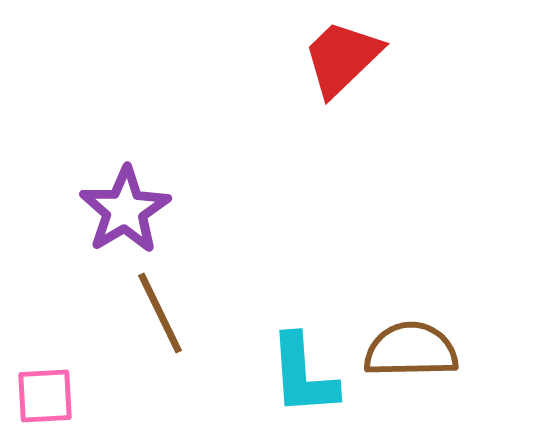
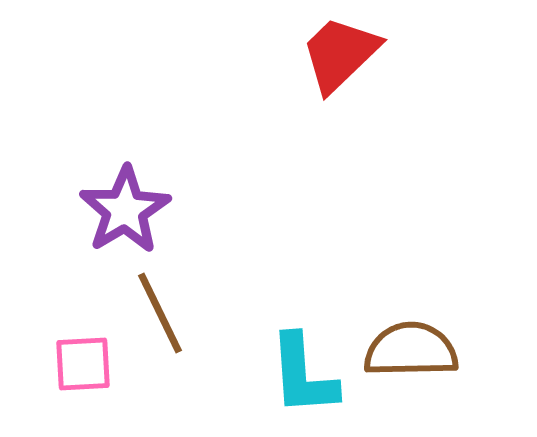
red trapezoid: moved 2 px left, 4 px up
pink square: moved 38 px right, 32 px up
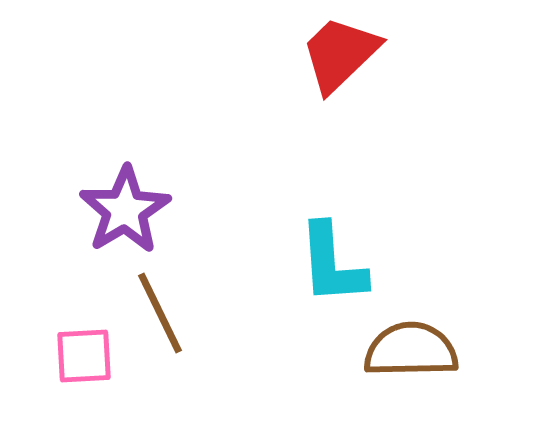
pink square: moved 1 px right, 8 px up
cyan L-shape: moved 29 px right, 111 px up
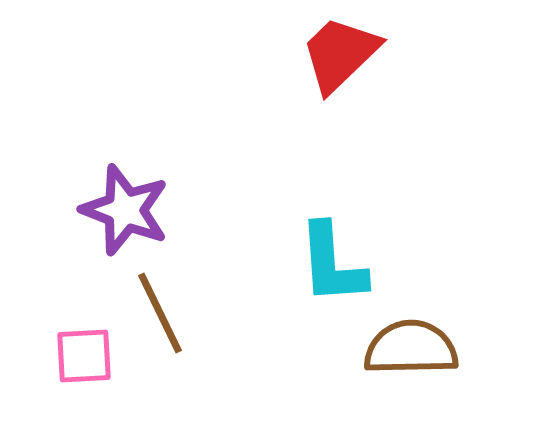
purple star: rotated 20 degrees counterclockwise
brown semicircle: moved 2 px up
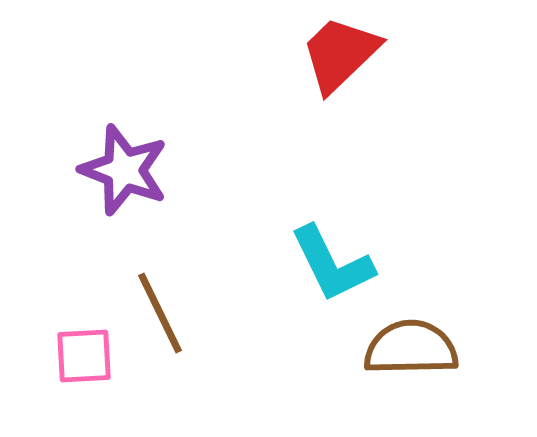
purple star: moved 1 px left, 40 px up
cyan L-shape: rotated 22 degrees counterclockwise
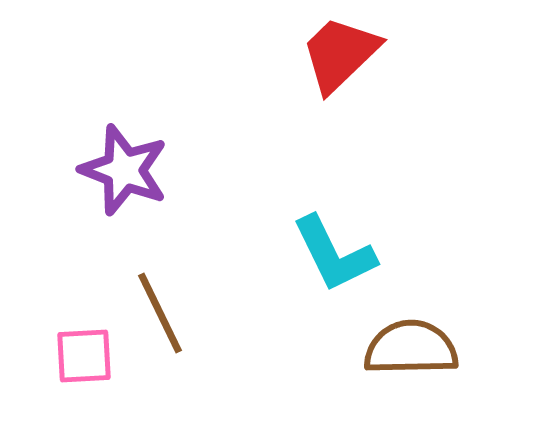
cyan L-shape: moved 2 px right, 10 px up
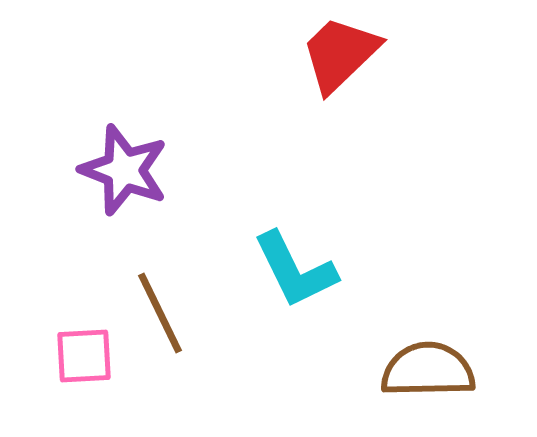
cyan L-shape: moved 39 px left, 16 px down
brown semicircle: moved 17 px right, 22 px down
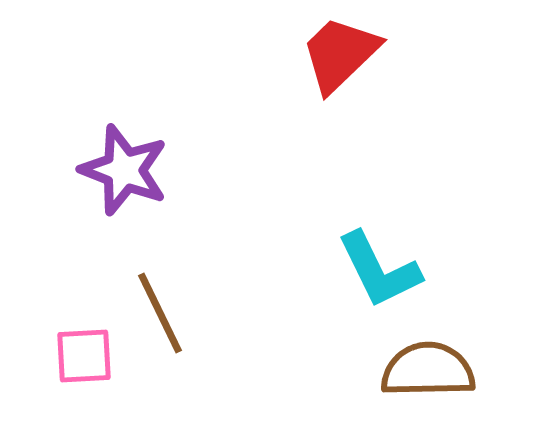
cyan L-shape: moved 84 px right
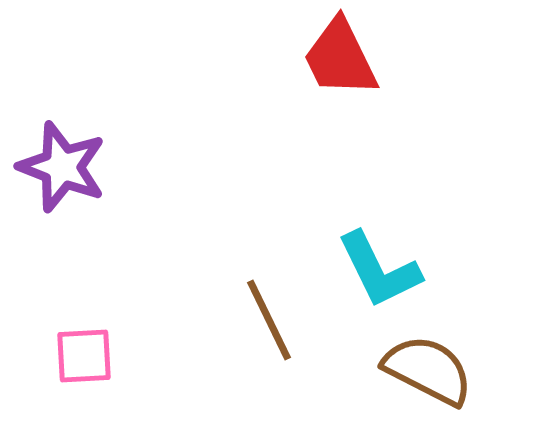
red trapezoid: moved 4 px down; rotated 72 degrees counterclockwise
purple star: moved 62 px left, 3 px up
brown line: moved 109 px right, 7 px down
brown semicircle: rotated 28 degrees clockwise
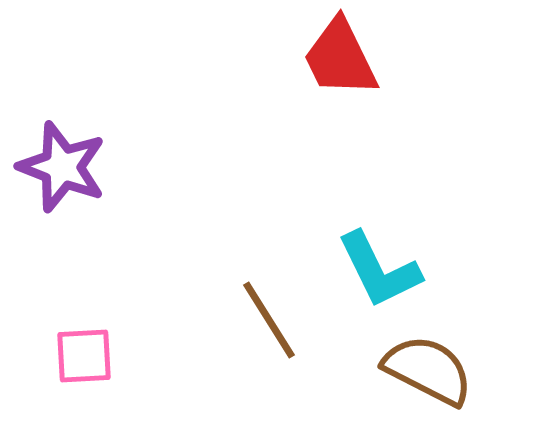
brown line: rotated 6 degrees counterclockwise
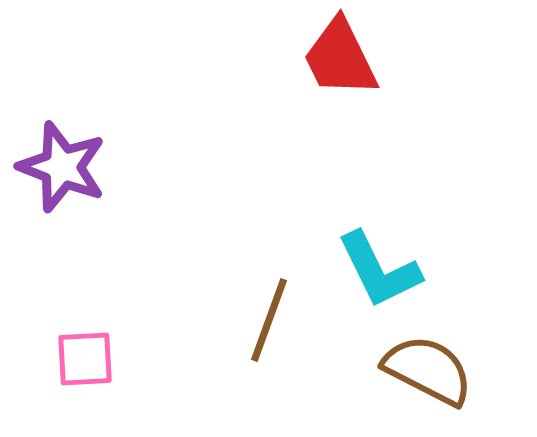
brown line: rotated 52 degrees clockwise
pink square: moved 1 px right, 3 px down
